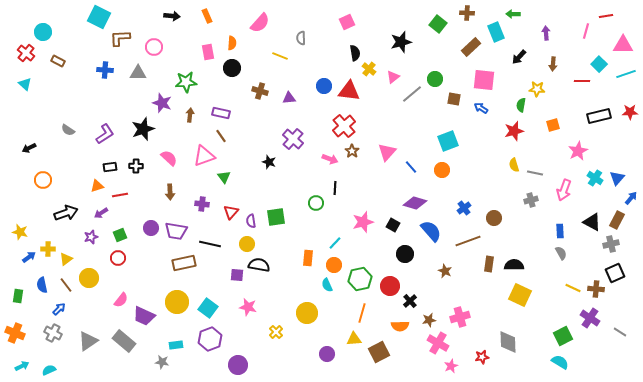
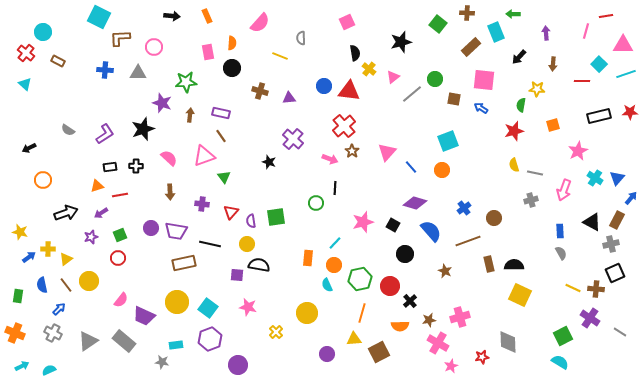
brown rectangle at (489, 264): rotated 21 degrees counterclockwise
yellow circle at (89, 278): moved 3 px down
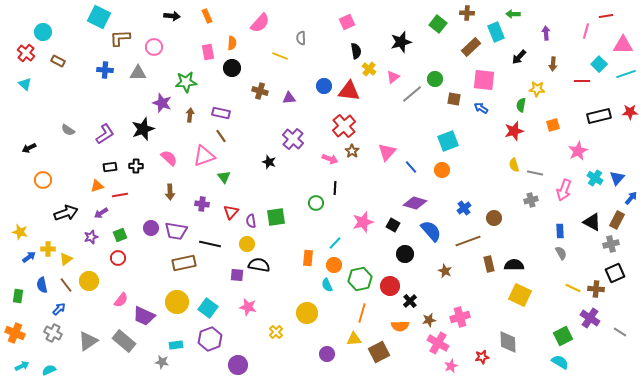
black semicircle at (355, 53): moved 1 px right, 2 px up
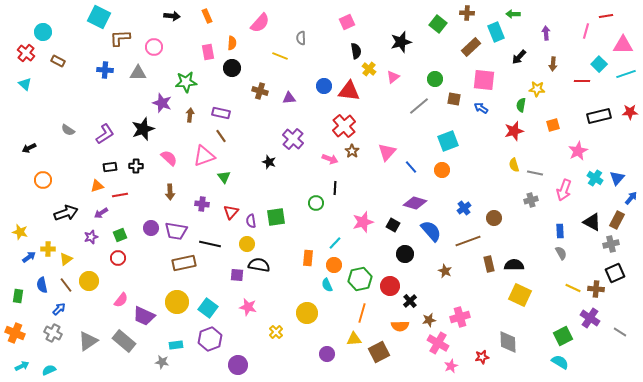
gray line at (412, 94): moved 7 px right, 12 px down
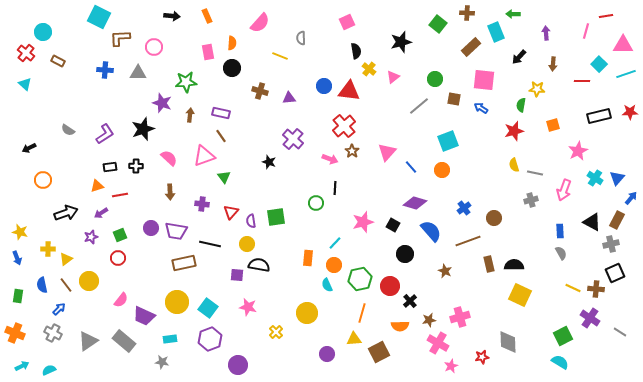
blue arrow at (29, 257): moved 12 px left, 1 px down; rotated 104 degrees clockwise
cyan rectangle at (176, 345): moved 6 px left, 6 px up
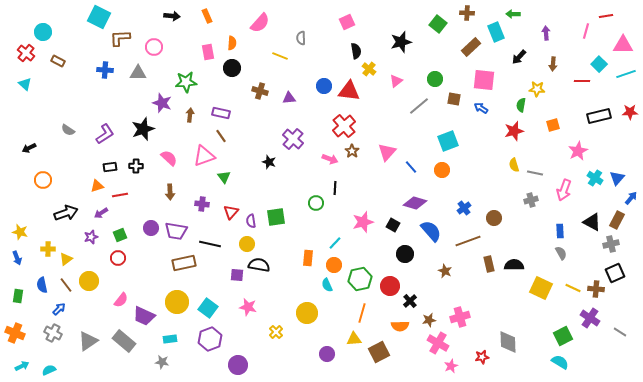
pink triangle at (393, 77): moved 3 px right, 4 px down
yellow square at (520, 295): moved 21 px right, 7 px up
